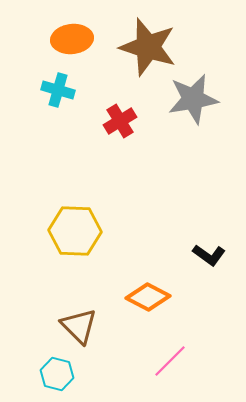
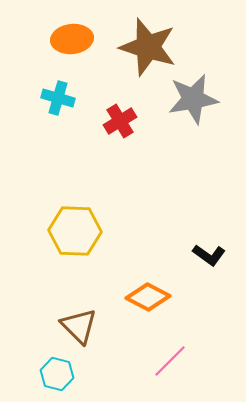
cyan cross: moved 8 px down
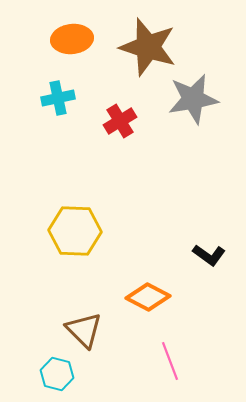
cyan cross: rotated 28 degrees counterclockwise
brown triangle: moved 5 px right, 4 px down
pink line: rotated 66 degrees counterclockwise
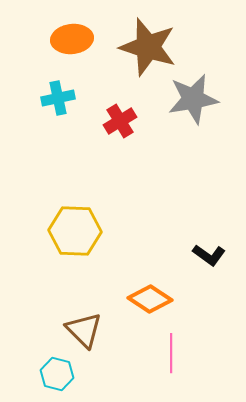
orange diamond: moved 2 px right, 2 px down; rotated 6 degrees clockwise
pink line: moved 1 px right, 8 px up; rotated 21 degrees clockwise
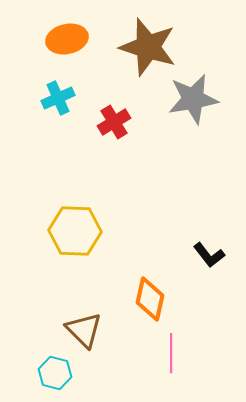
orange ellipse: moved 5 px left; rotated 6 degrees counterclockwise
cyan cross: rotated 12 degrees counterclockwise
red cross: moved 6 px left, 1 px down
black L-shape: rotated 16 degrees clockwise
orange diamond: rotated 69 degrees clockwise
cyan hexagon: moved 2 px left, 1 px up
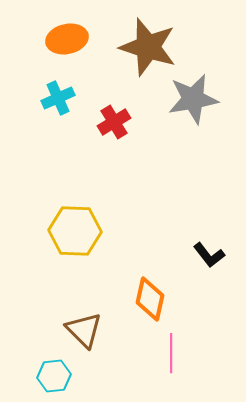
cyan hexagon: moved 1 px left, 3 px down; rotated 20 degrees counterclockwise
